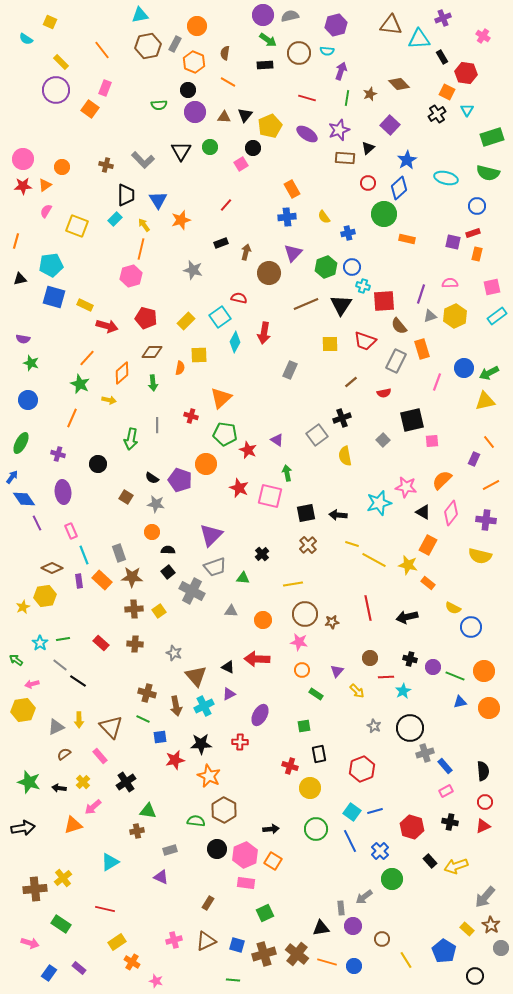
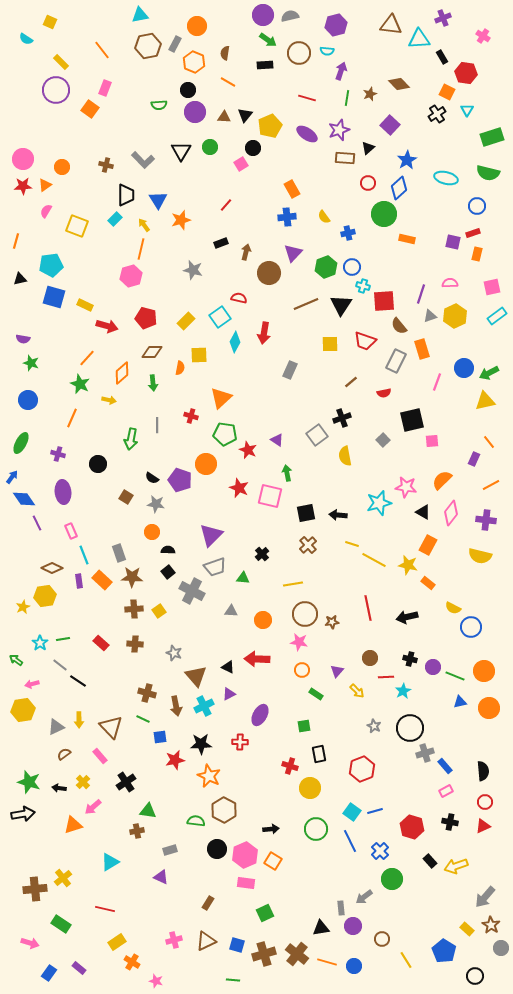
black arrow at (23, 828): moved 14 px up
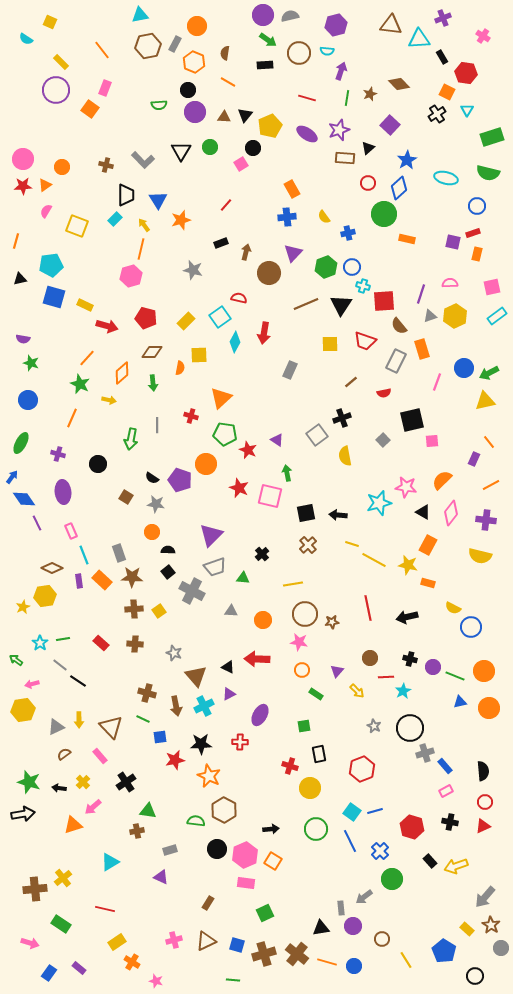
orange rectangle at (428, 583): rotated 24 degrees counterclockwise
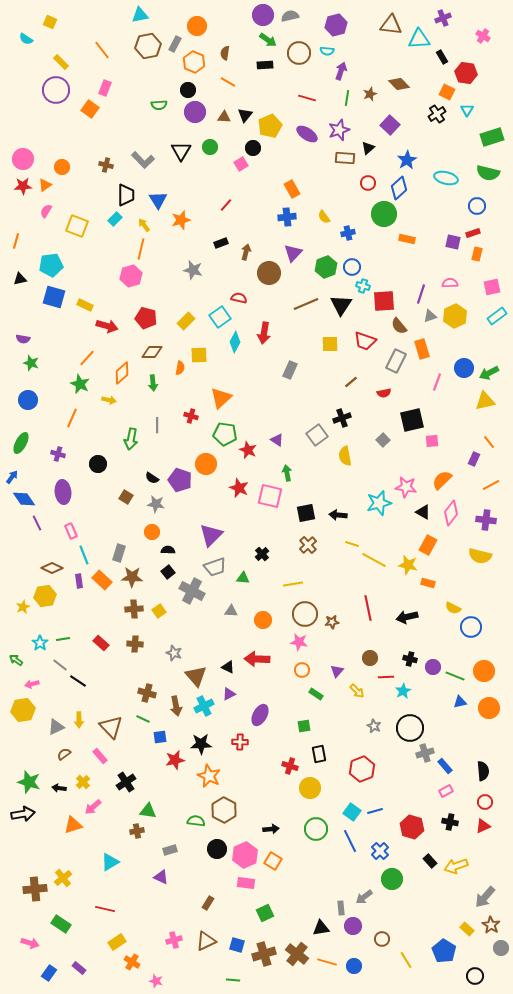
gray rectangle at (119, 553): rotated 36 degrees clockwise
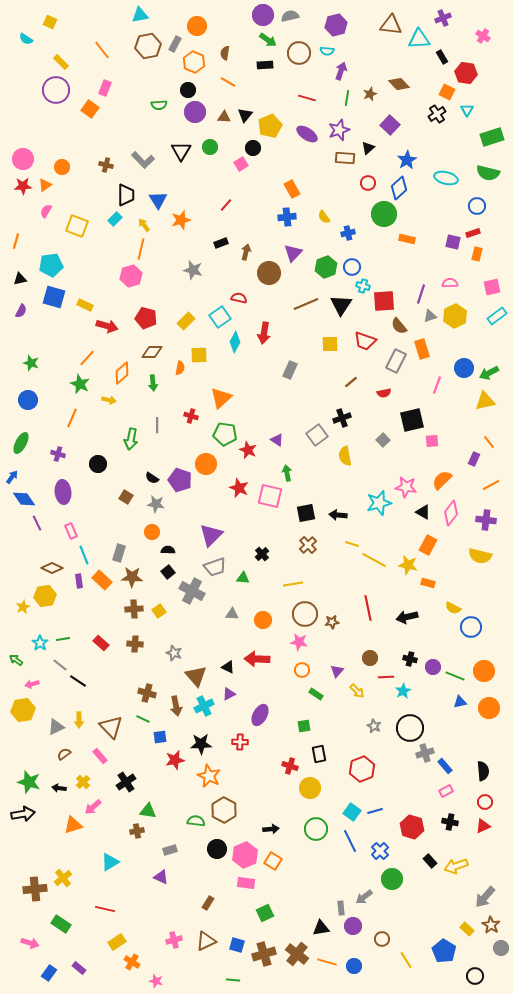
purple semicircle at (23, 339): moved 2 px left, 28 px up; rotated 72 degrees counterclockwise
pink line at (437, 382): moved 3 px down
gray triangle at (231, 611): moved 1 px right, 3 px down
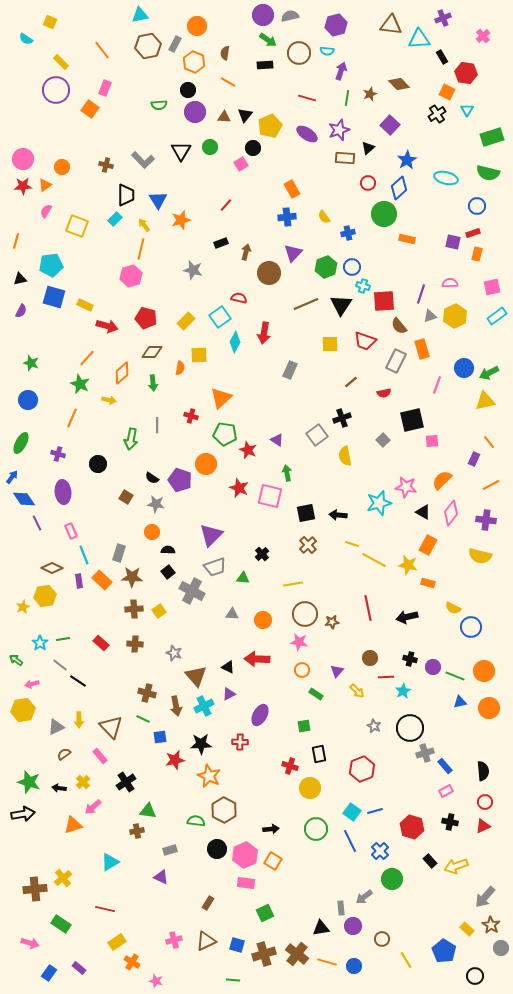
pink cross at (483, 36): rotated 16 degrees clockwise
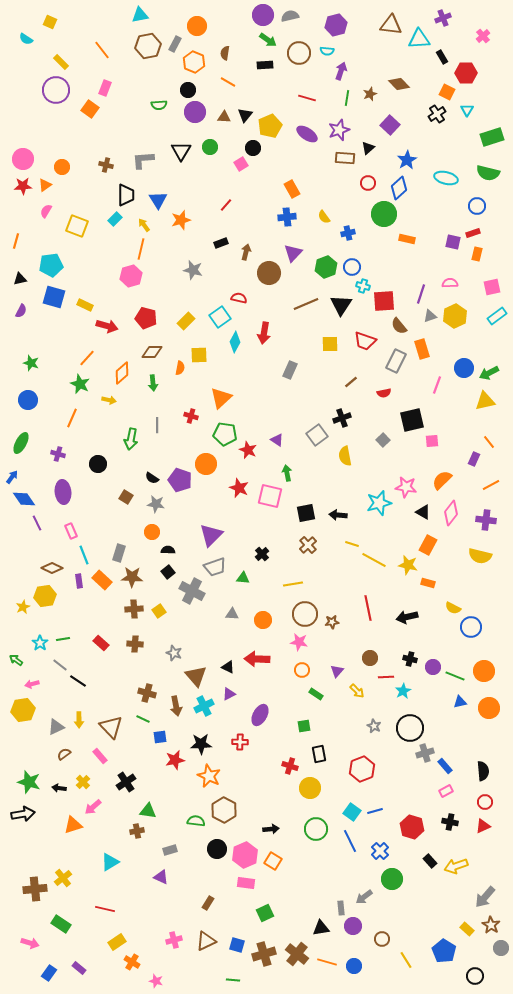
red hexagon at (466, 73): rotated 10 degrees counterclockwise
gray L-shape at (143, 160): rotated 130 degrees clockwise
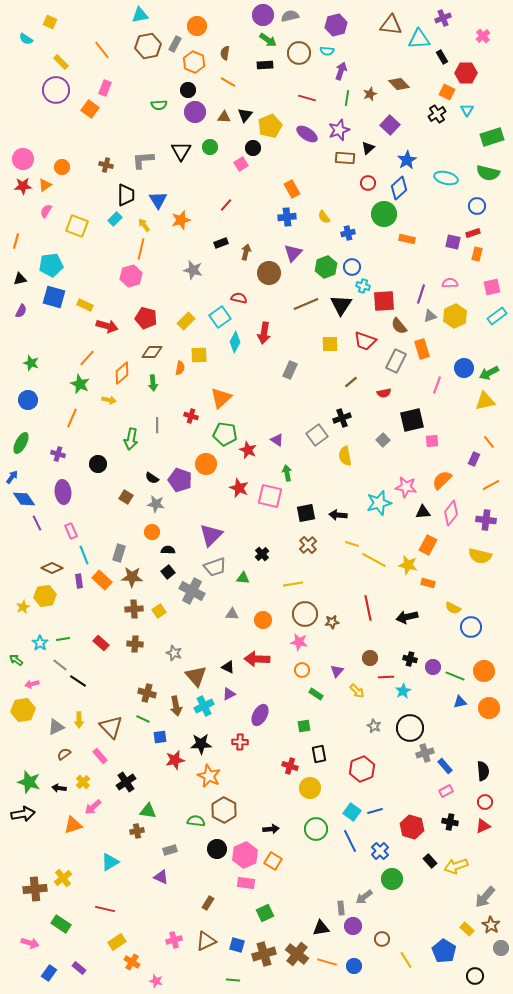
black triangle at (423, 512): rotated 35 degrees counterclockwise
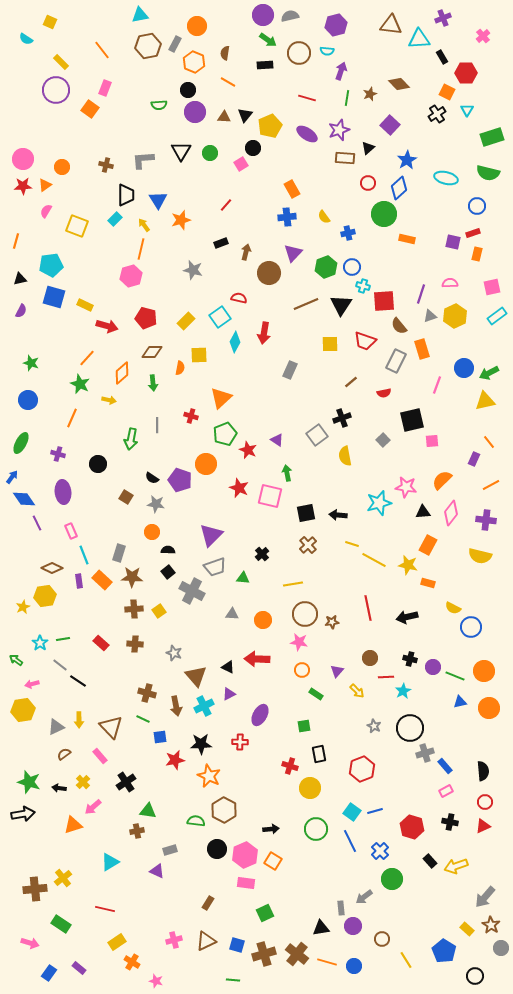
green circle at (210, 147): moved 6 px down
green pentagon at (225, 434): rotated 30 degrees counterclockwise
purple triangle at (161, 877): moved 4 px left, 6 px up
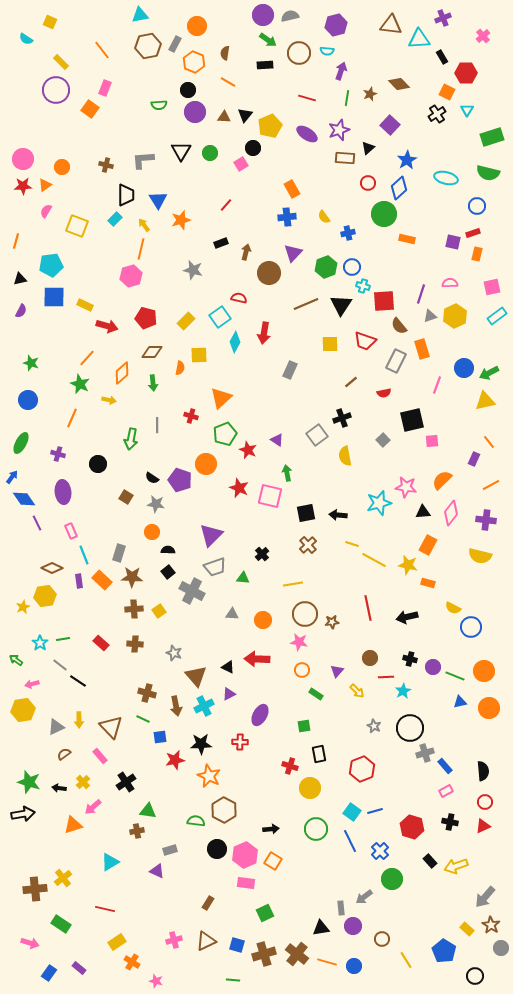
blue square at (54, 297): rotated 15 degrees counterclockwise
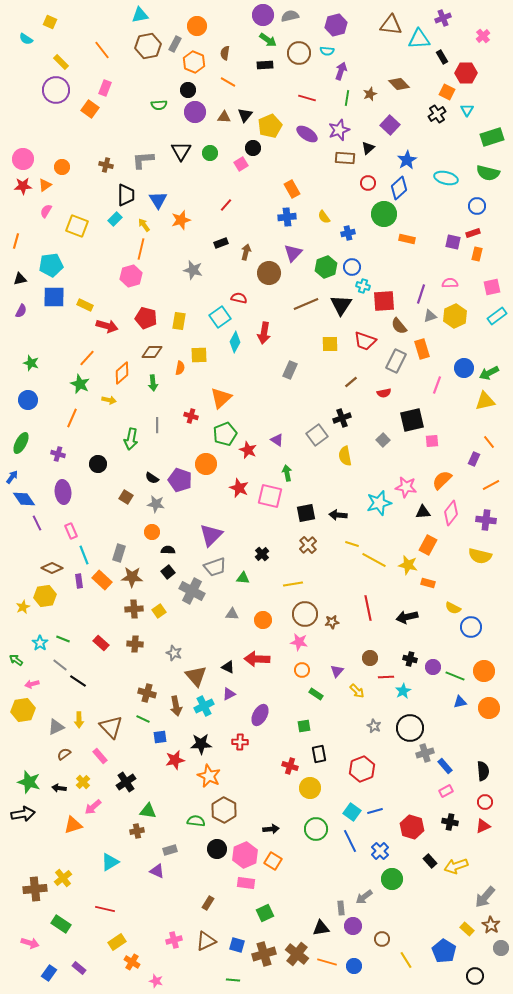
yellow rectangle at (186, 321): moved 7 px left; rotated 36 degrees counterclockwise
green line at (63, 639): rotated 32 degrees clockwise
